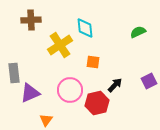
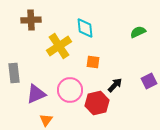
yellow cross: moved 1 px left, 1 px down
purple triangle: moved 6 px right, 1 px down
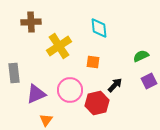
brown cross: moved 2 px down
cyan diamond: moved 14 px right
green semicircle: moved 3 px right, 24 px down
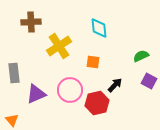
purple square: rotated 35 degrees counterclockwise
orange triangle: moved 34 px left; rotated 16 degrees counterclockwise
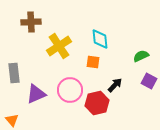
cyan diamond: moved 1 px right, 11 px down
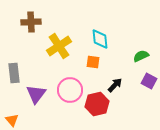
purple triangle: rotated 30 degrees counterclockwise
red hexagon: moved 1 px down
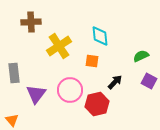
cyan diamond: moved 3 px up
orange square: moved 1 px left, 1 px up
black arrow: moved 3 px up
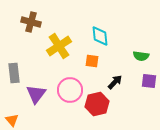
brown cross: rotated 18 degrees clockwise
green semicircle: rotated 147 degrees counterclockwise
purple square: rotated 21 degrees counterclockwise
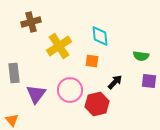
brown cross: rotated 30 degrees counterclockwise
